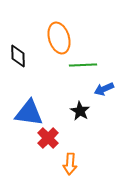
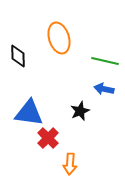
green line: moved 22 px right, 4 px up; rotated 16 degrees clockwise
blue arrow: rotated 36 degrees clockwise
black star: rotated 18 degrees clockwise
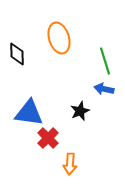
black diamond: moved 1 px left, 2 px up
green line: rotated 60 degrees clockwise
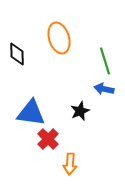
blue triangle: moved 2 px right
red cross: moved 1 px down
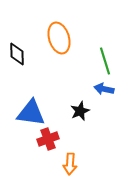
red cross: rotated 25 degrees clockwise
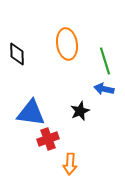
orange ellipse: moved 8 px right, 6 px down; rotated 8 degrees clockwise
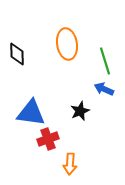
blue arrow: rotated 12 degrees clockwise
